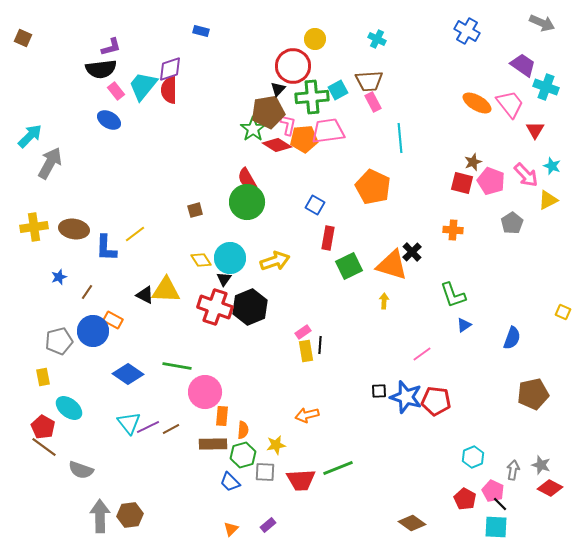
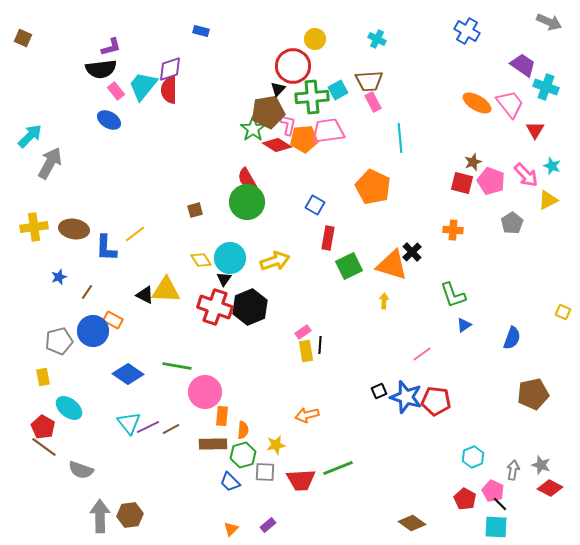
gray arrow at (542, 23): moved 7 px right, 1 px up
black square at (379, 391): rotated 21 degrees counterclockwise
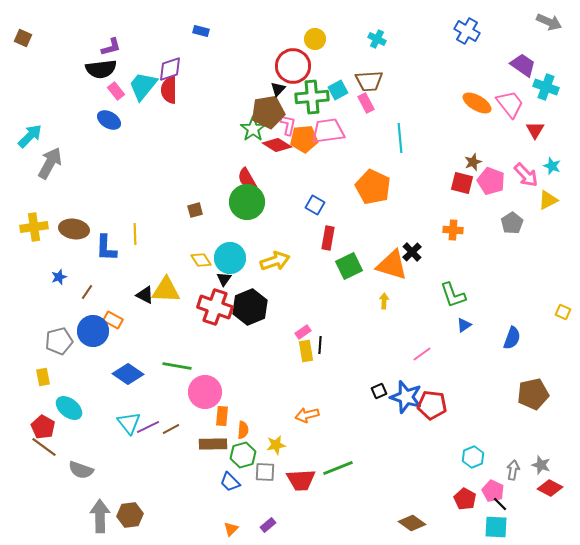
pink rectangle at (373, 102): moved 7 px left, 1 px down
yellow line at (135, 234): rotated 55 degrees counterclockwise
red pentagon at (436, 401): moved 4 px left, 4 px down
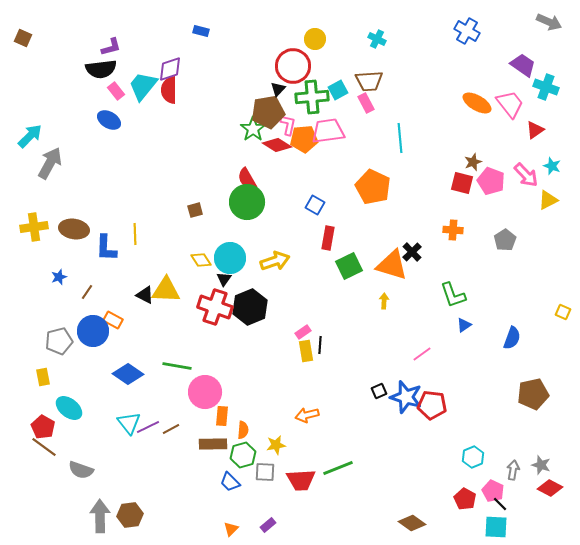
red triangle at (535, 130): rotated 24 degrees clockwise
gray pentagon at (512, 223): moved 7 px left, 17 px down
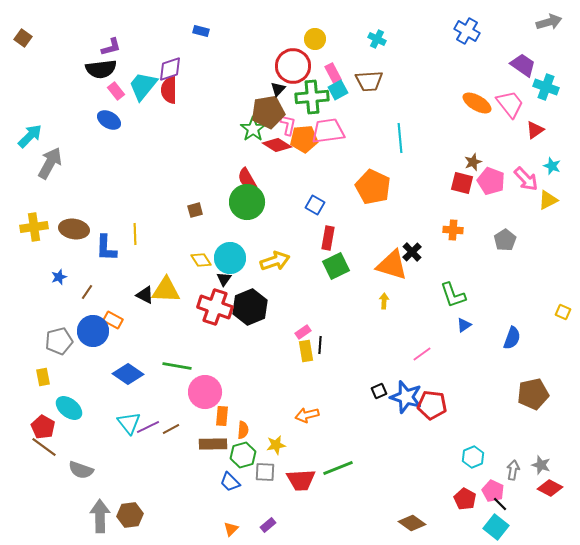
gray arrow at (549, 22): rotated 40 degrees counterclockwise
brown square at (23, 38): rotated 12 degrees clockwise
pink rectangle at (366, 103): moved 33 px left, 30 px up
pink arrow at (526, 175): moved 4 px down
green square at (349, 266): moved 13 px left
cyan square at (496, 527): rotated 35 degrees clockwise
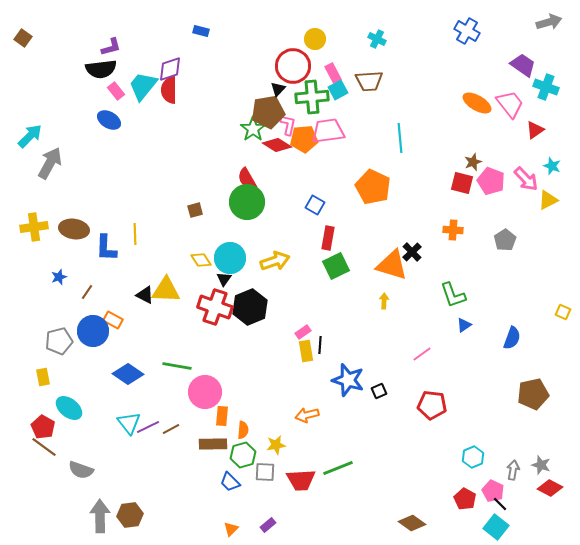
blue star at (406, 397): moved 58 px left, 17 px up
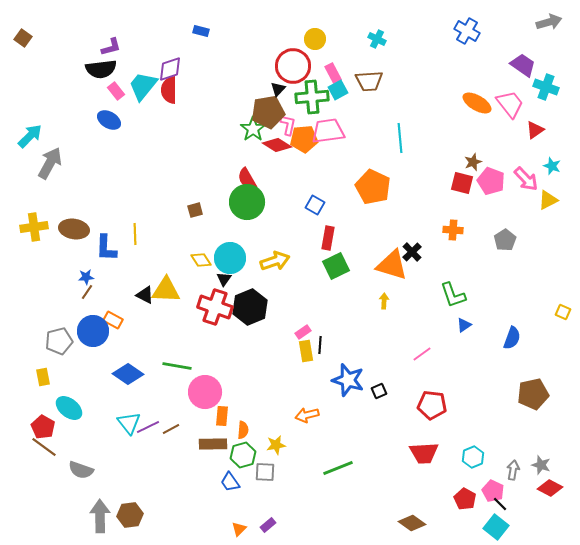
blue star at (59, 277): moved 27 px right; rotated 14 degrees clockwise
red trapezoid at (301, 480): moved 123 px right, 27 px up
blue trapezoid at (230, 482): rotated 10 degrees clockwise
orange triangle at (231, 529): moved 8 px right
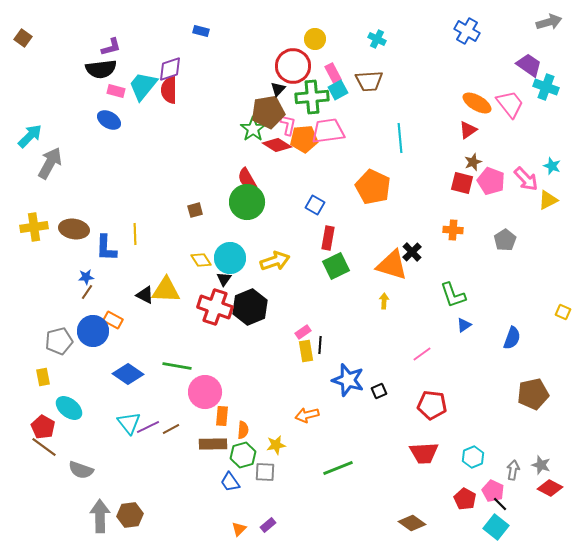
purple trapezoid at (523, 65): moved 6 px right
pink rectangle at (116, 91): rotated 36 degrees counterclockwise
red triangle at (535, 130): moved 67 px left
